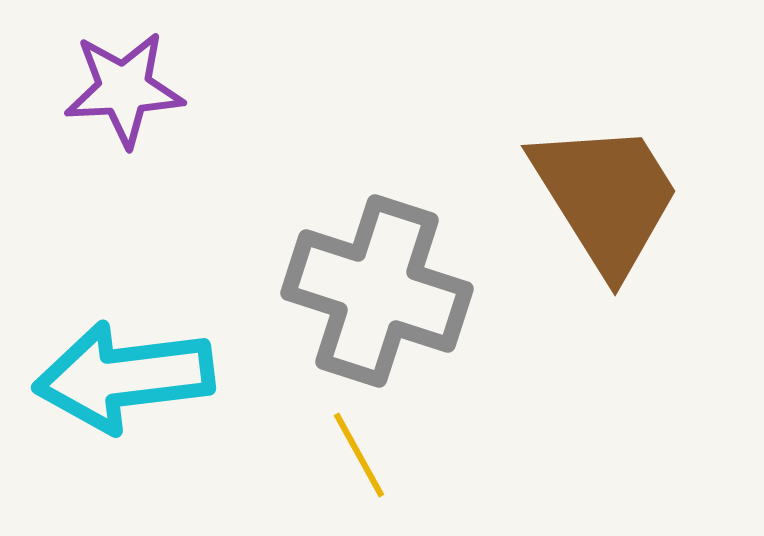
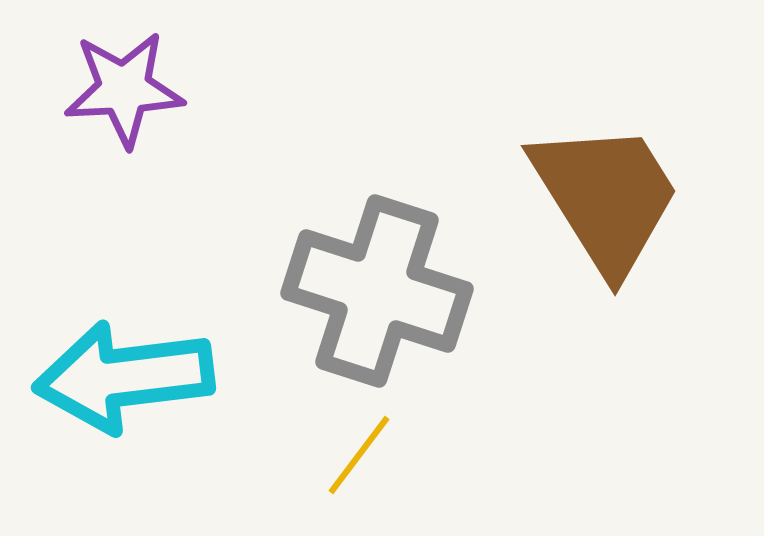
yellow line: rotated 66 degrees clockwise
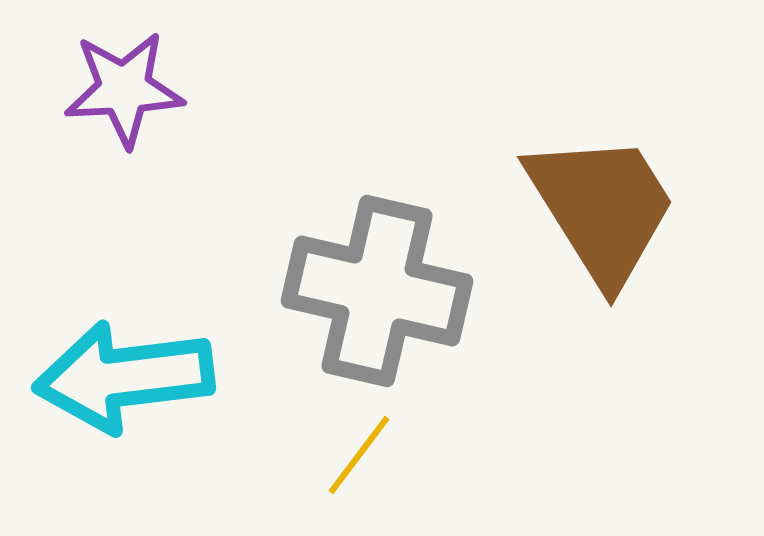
brown trapezoid: moved 4 px left, 11 px down
gray cross: rotated 5 degrees counterclockwise
